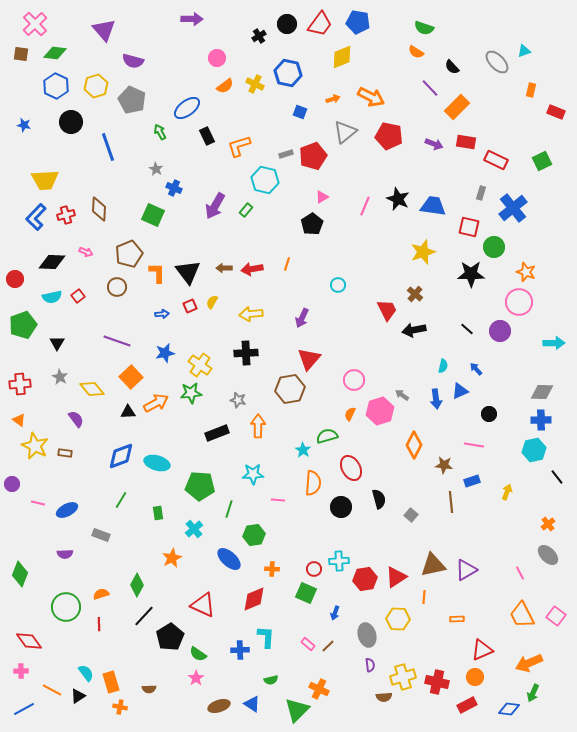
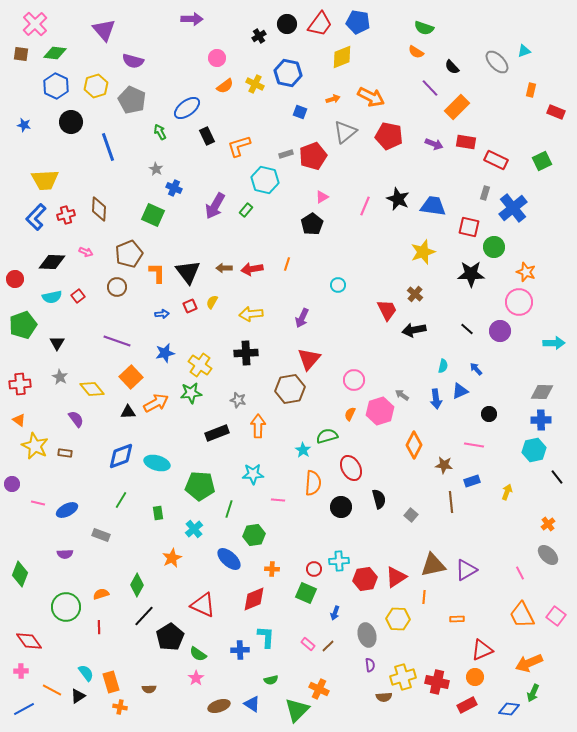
gray rectangle at (481, 193): moved 4 px right
red line at (99, 624): moved 3 px down
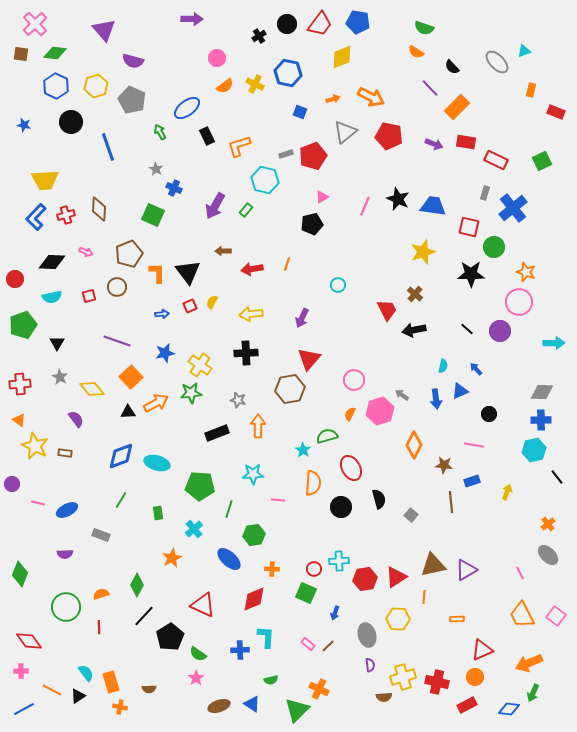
black pentagon at (312, 224): rotated 20 degrees clockwise
brown arrow at (224, 268): moved 1 px left, 17 px up
red square at (78, 296): moved 11 px right; rotated 24 degrees clockwise
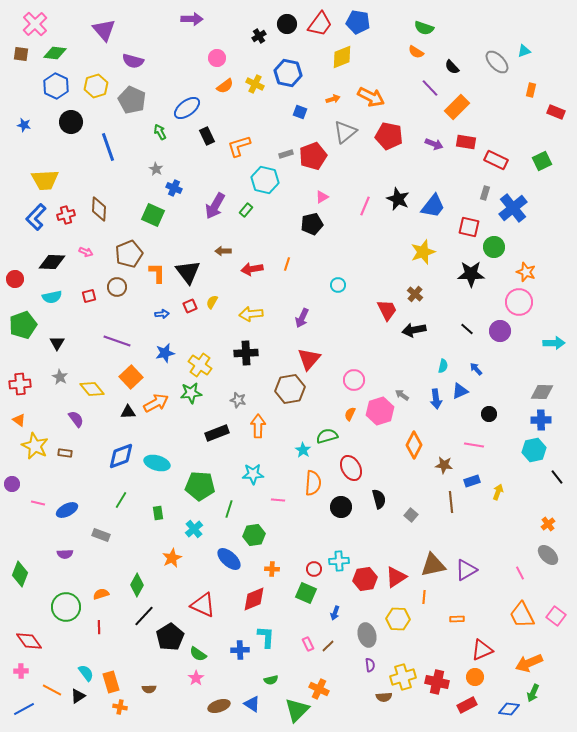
blue trapezoid at (433, 206): rotated 120 degrees clockwise
yellow arrow at (507, 492): moved 9 px left
pink rectangle at (308, 644): rotated 24 degrees clockwise
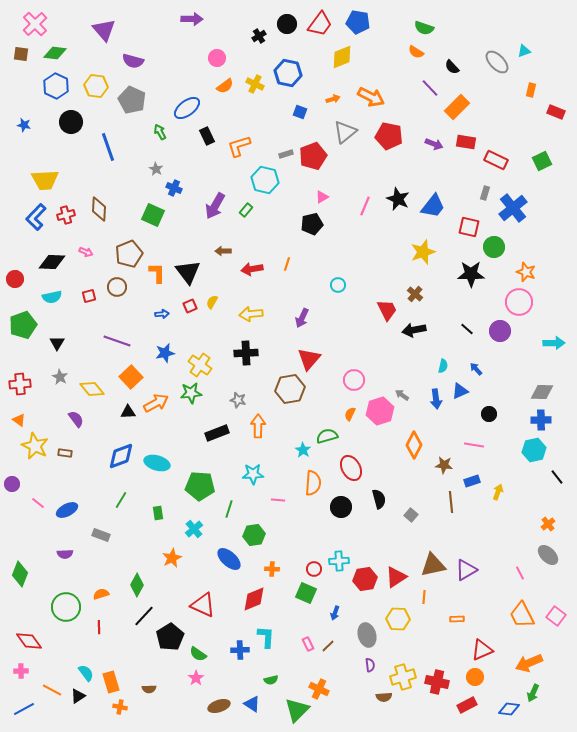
yellow hexagon at (96, 86): rotated 25 degrees clockwise
pink line at (38, 503): rotated 24 degrees clockwise
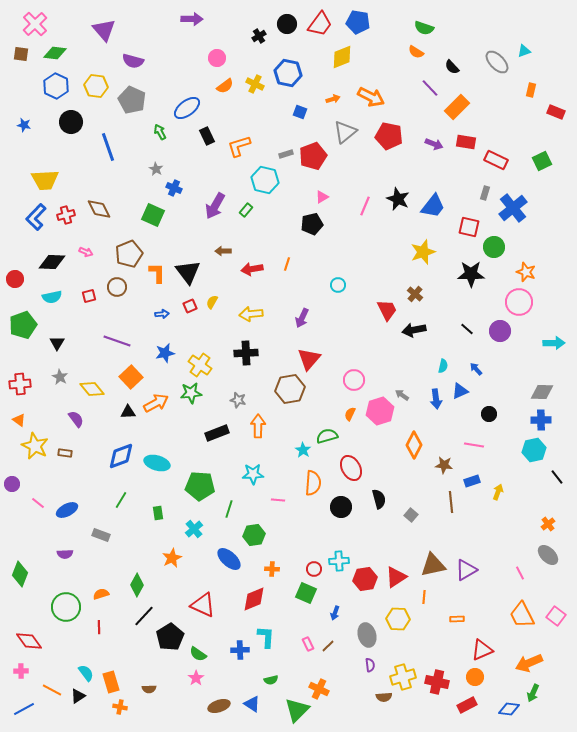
brown diamond at (99, 209): rotated 30 degrees counterclockwise
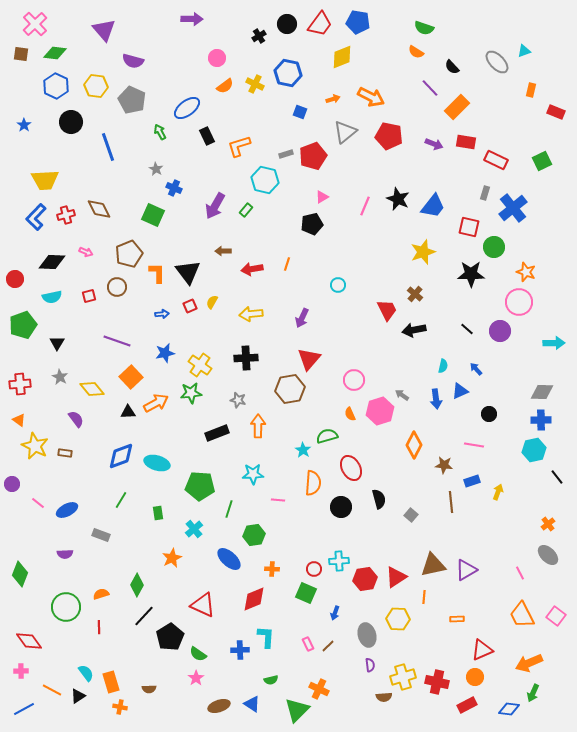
blue star at (24, 125): rotated 24 degrees clockwise
black cross at (246, 353): moved 5 px down
orange semicircle at (350, 414): rotated 48 degrees counterclockwise
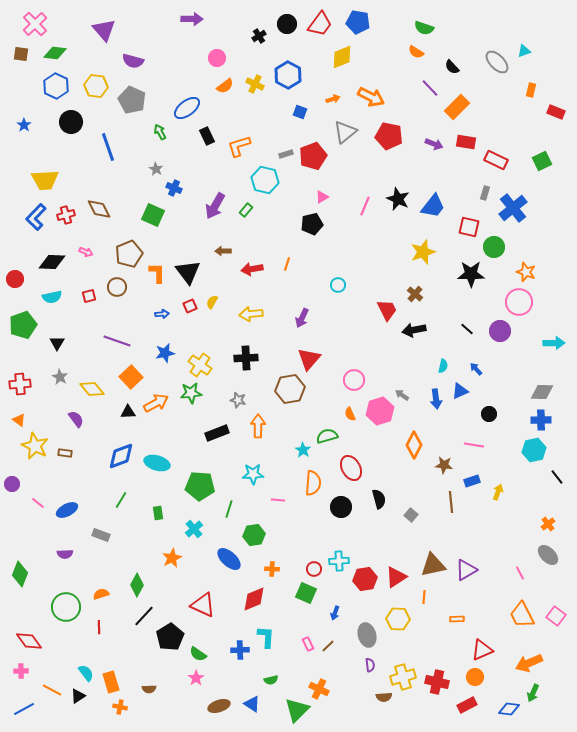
blue hexagon at (288, 73): moved 2 px down; rotated 16 degrees clockwise
